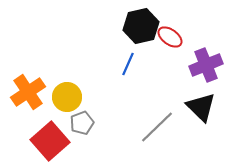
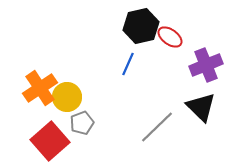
orange cross: moved 12 px right, 4 px up
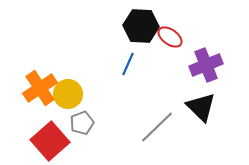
black hexagon: rotated 16 degrees clockwise
yellow circle: moved 1 px right, 3 px up
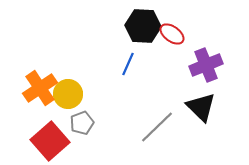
black hexagon: moved 2 px right
red ellipse: moved 2 px right, 3 px up
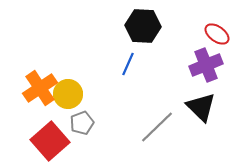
red ellipse: moved 45 px right
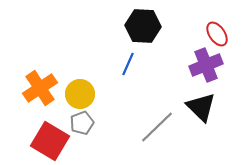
red ellipse: rotated 20 degrees clockwise
yellow circle: moved 12 px right
red square: rotated 18 degrees counterclockwise
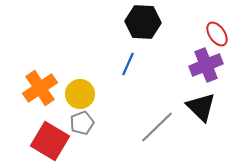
black hexagon: moved 4 px up
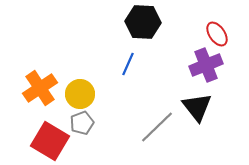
black triangle: moved 4 px left; rotated 8 degrees clockwise
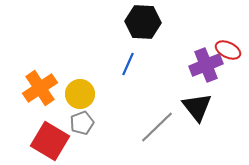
red ellipse: moved 11 px right, 16 px down; rotated 30 degrees counterclockwise
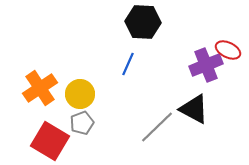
black triangle: moved 3 px left, 2 px down; rotated 24 degrees counterclockwise
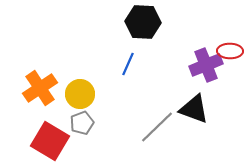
red ellipse: moved 2 px right, 1 px down; rotated 25 degrees counterclockwise
black triangle: rotated 8 degrees counterclockwise
